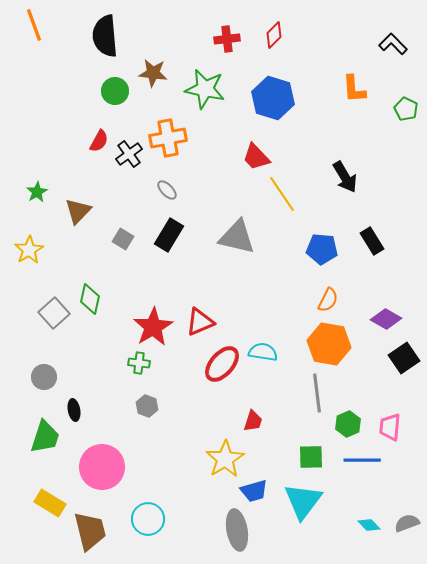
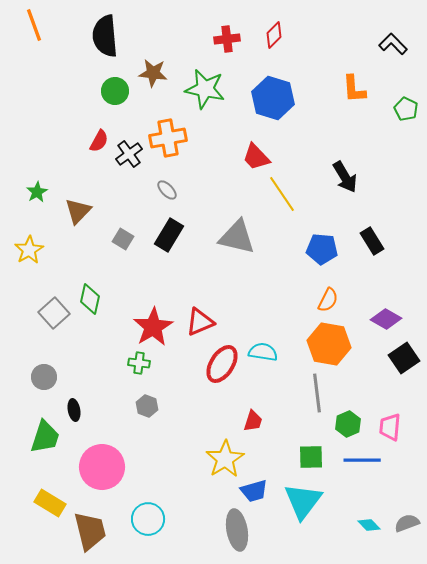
red ellipse at (222, 364): rotated 9 degrees counterclockwise
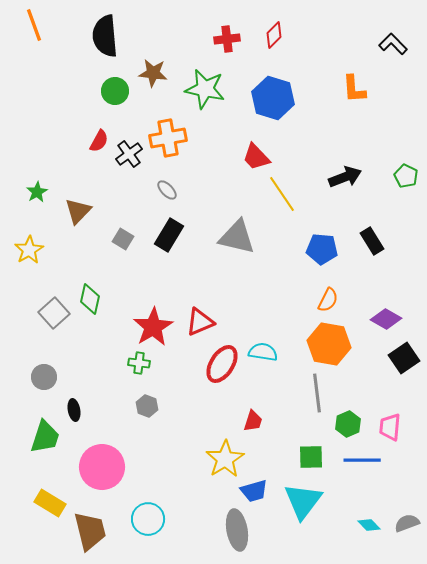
green pentagon at (406, 109): moved 67 px down
black arrow at (345, 177): rotated 80 degrees counterclockwise
